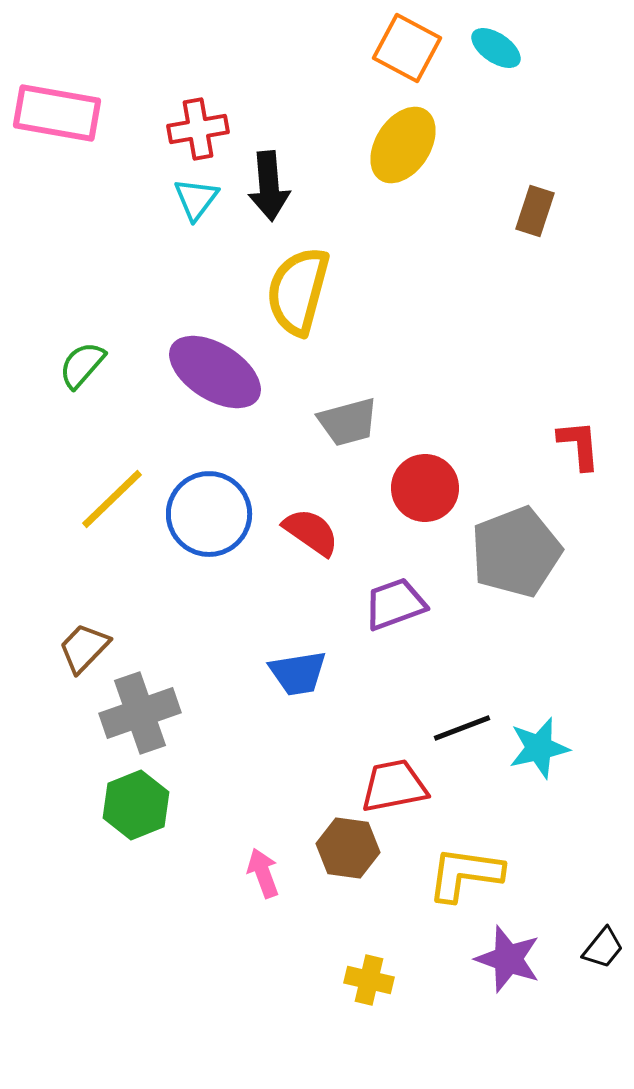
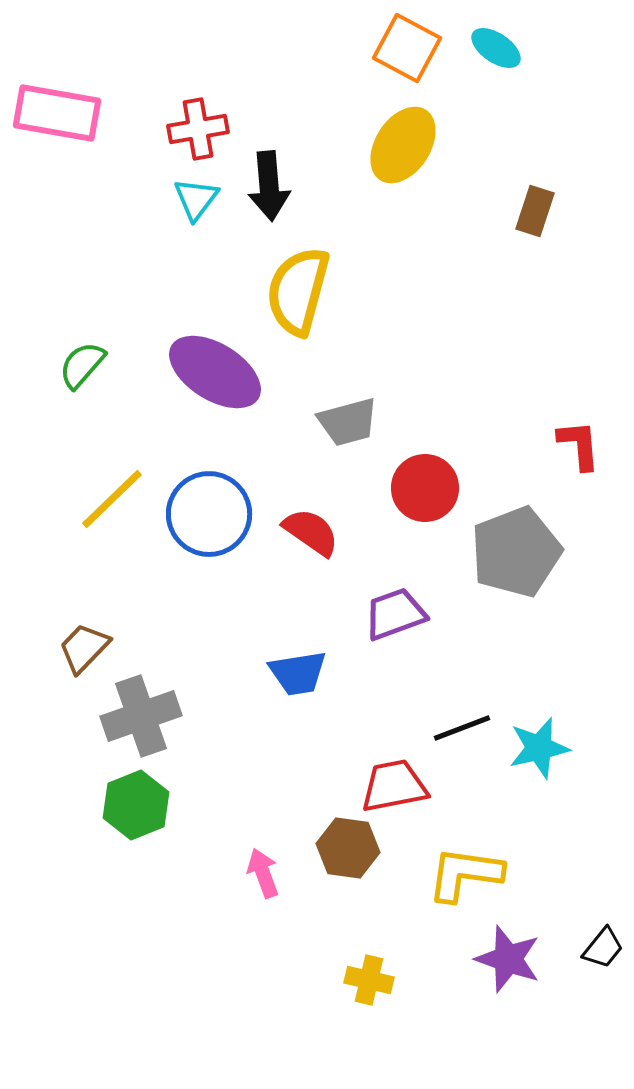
purple trapezoid: moved 10 px down
gray cross: moved 1 px right, 3 px down
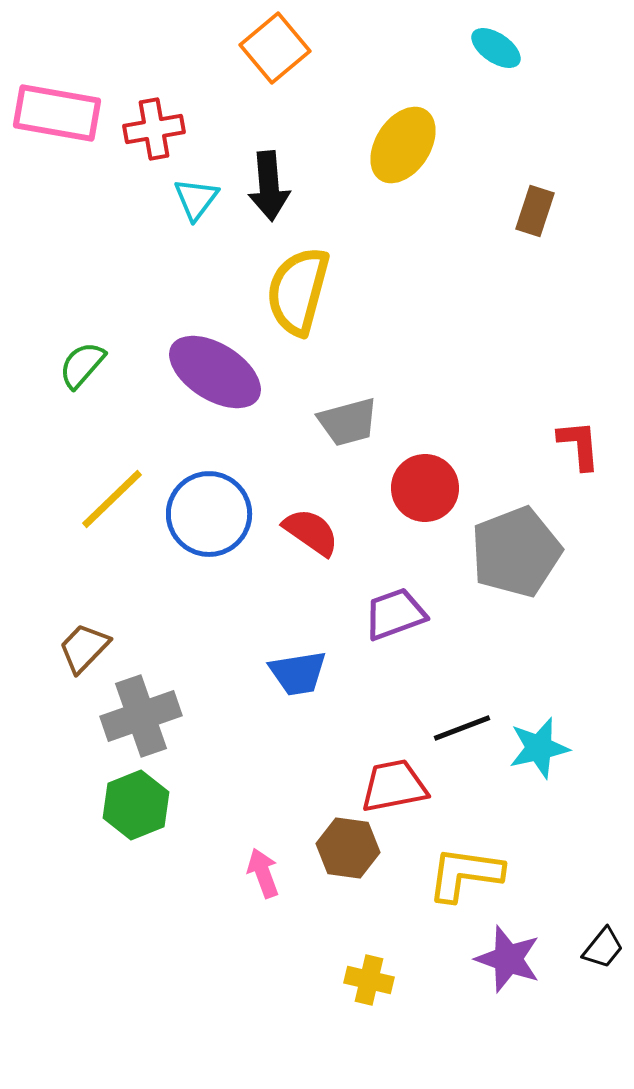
orange square: moved 132 px left; rotated 22 degrees clockwise
red cross: moved 44 px left
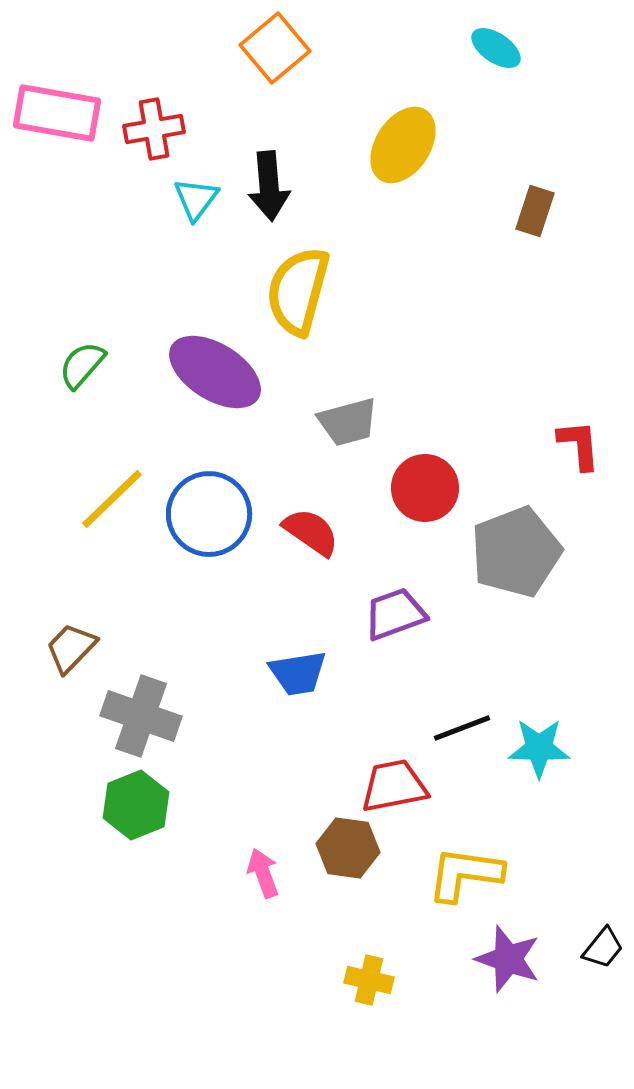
brown trapezoid: moved 13 px left
gray cross: rotated 38 degrees clockwise
cyan star: rotated 14 degrees clockwise
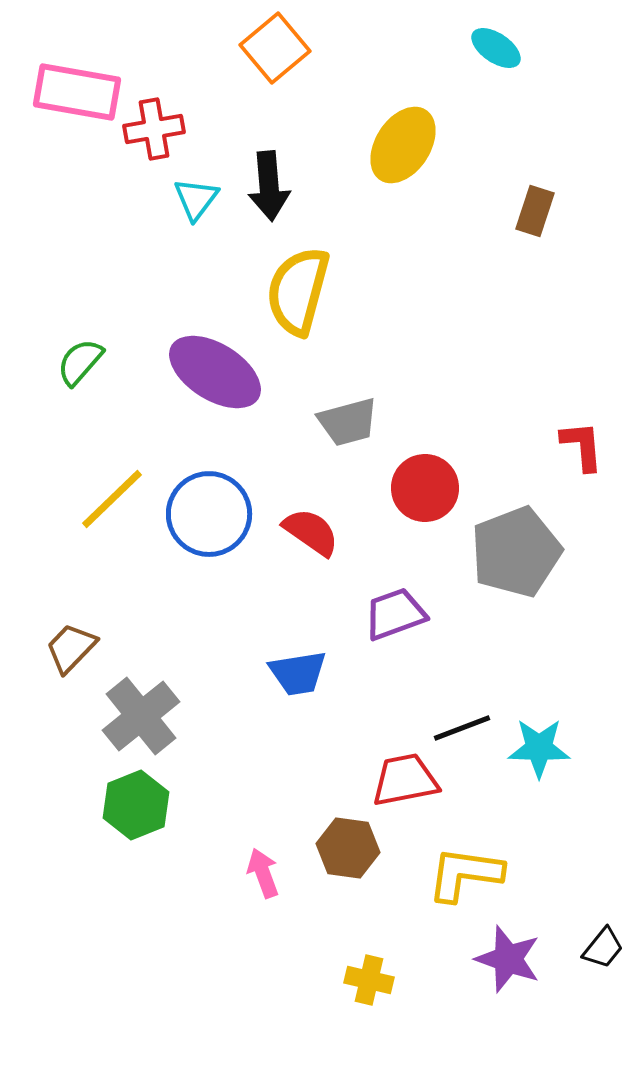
pink rectangle: moved 20 px right, 21 px up
green semicircle: moved 2 px left, 3 px up
red L-shape: moved 3 px right, 1 px down
gray cross: rotated 32 degrees clockwise
red trapezoid: moved 11 px right, 6 px up
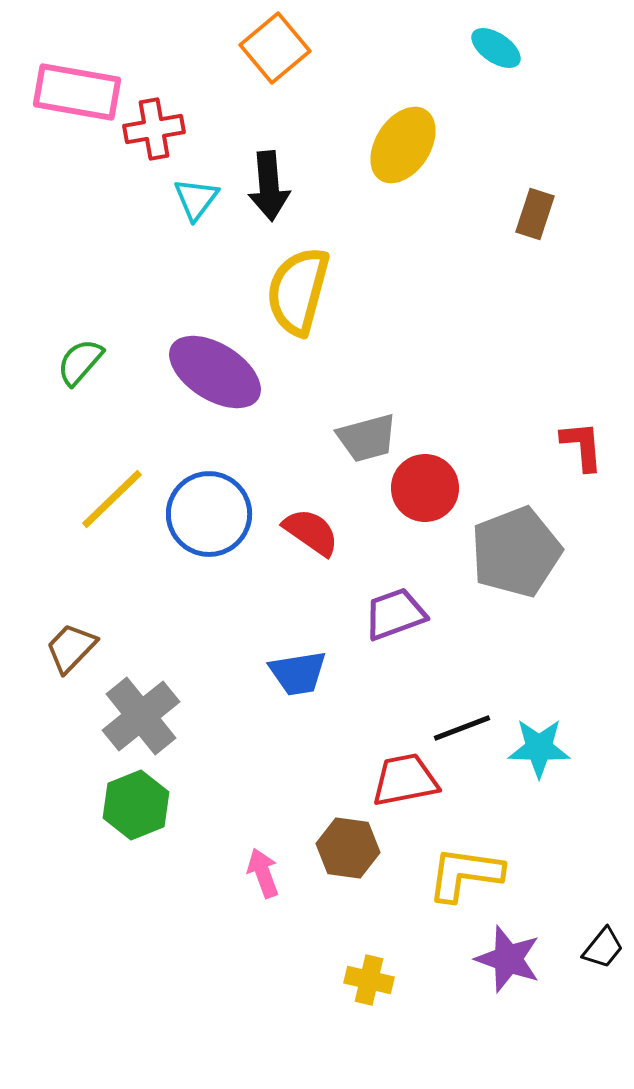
brown rectangle: moved 3 px down
gray trapezoid: moved 19 px right, 16 px down
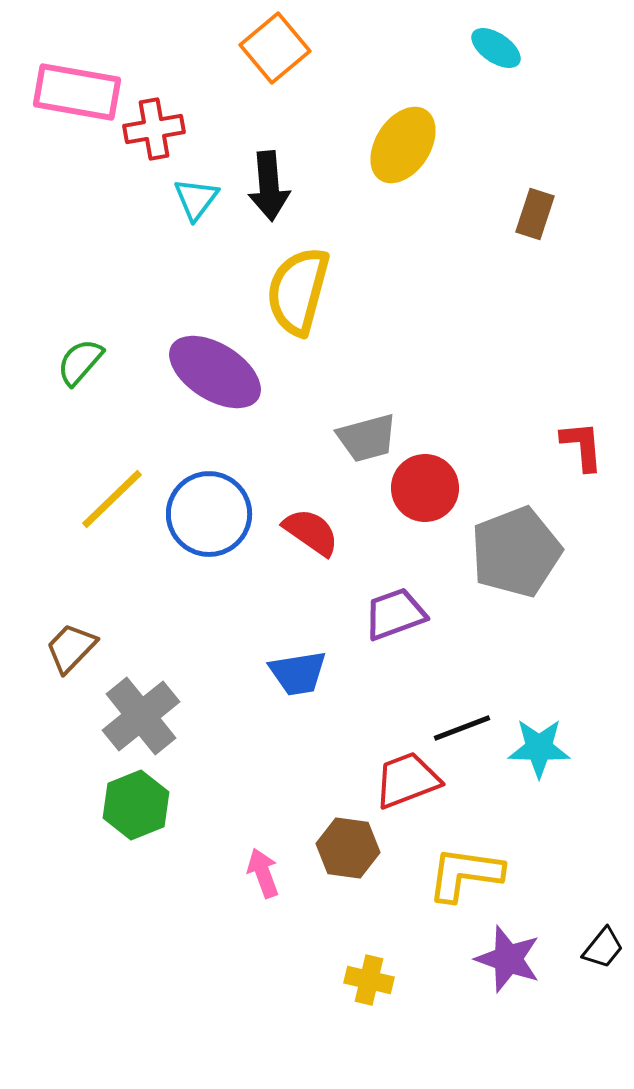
red trapezoid: moved 2 px right; rotated 10 degrees counterclockwise
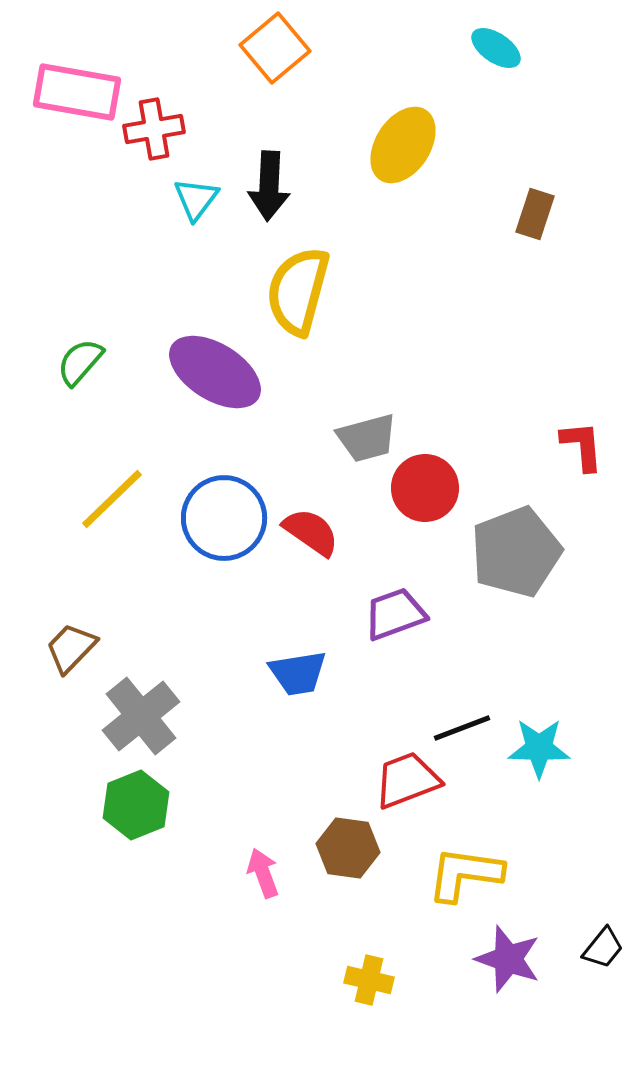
black arrow: rotated 8 degrees clockwise
blue circle: moved 15 px right, 4 px down
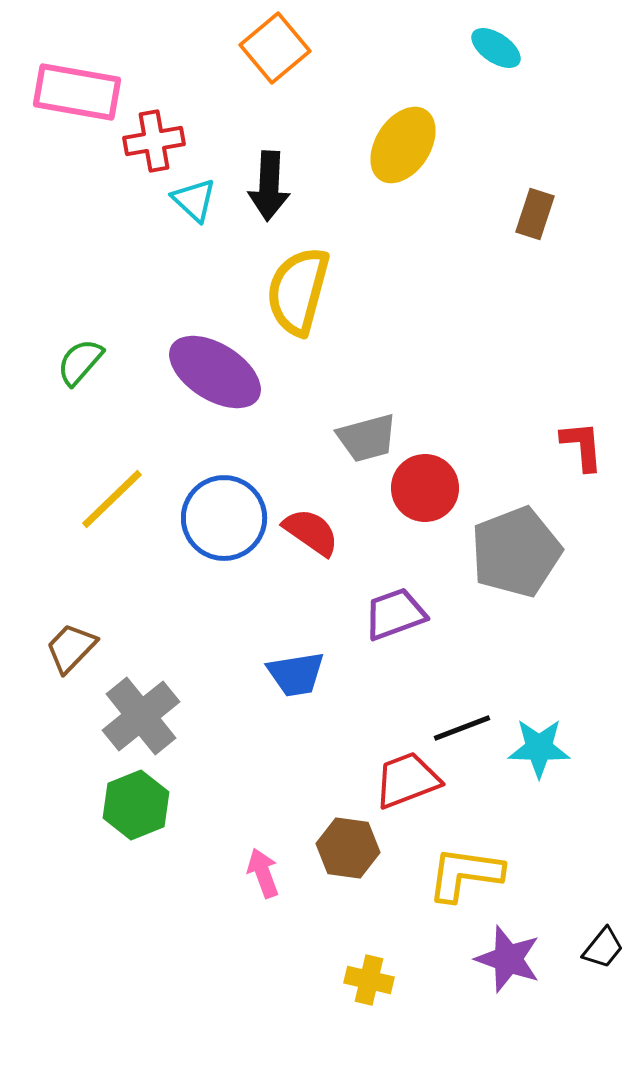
red cross: moved 12 px down
cyan triangle: moved 2 px left, 1 px down; rotated 24 degrees counterclockwise
blue trapezoid: moved 2 px left, 1 px down
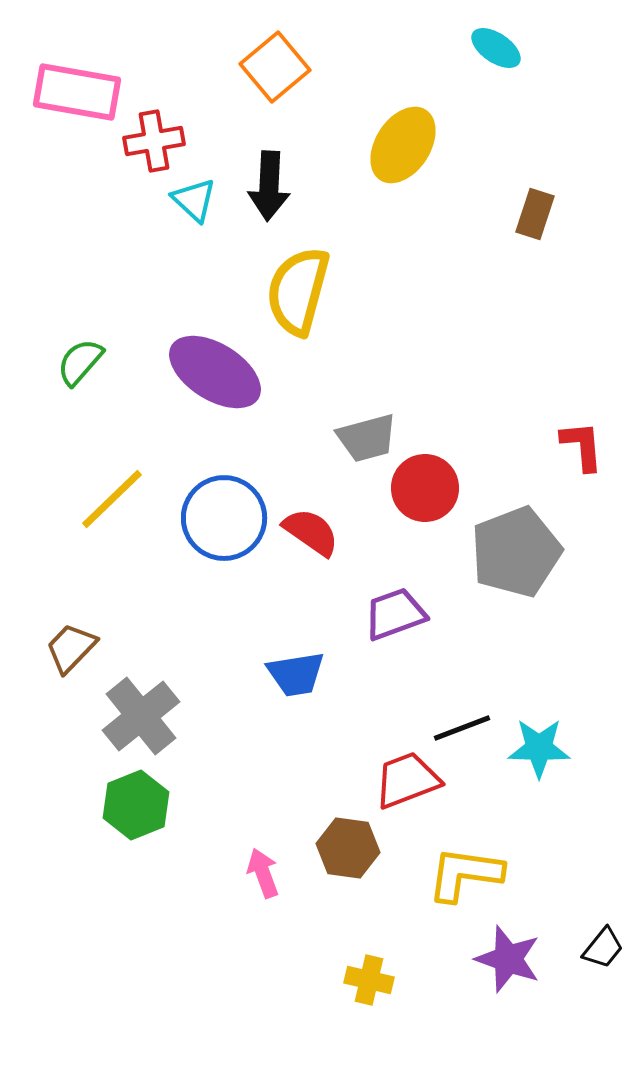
orange square: moved 19 px down
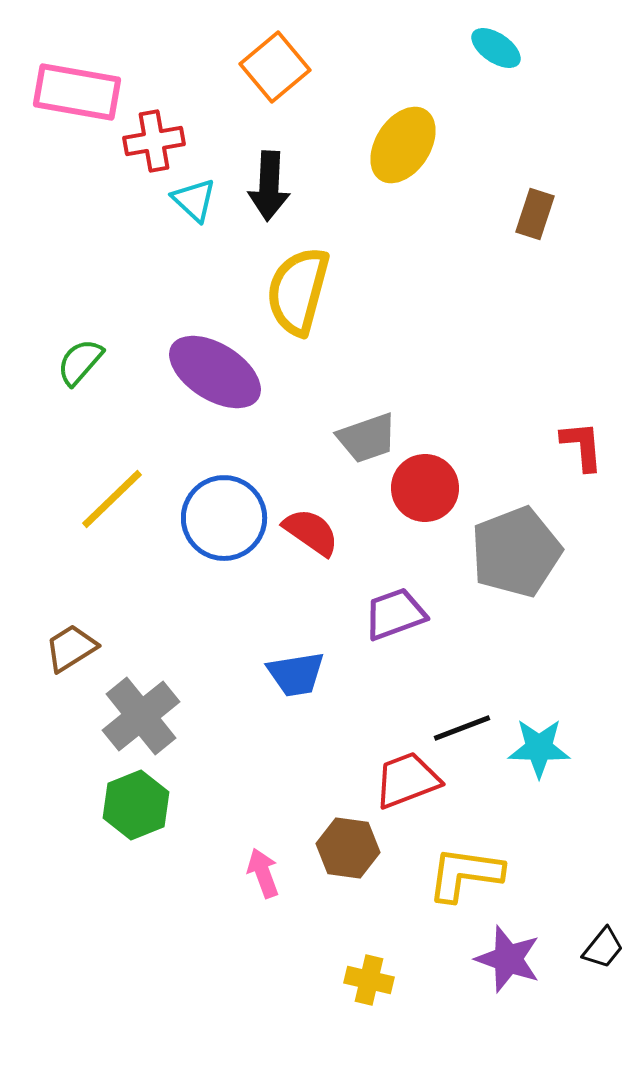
gray trapezoid: rotated 4 degrees counterclockwise
brown trapezoid: rotated 14 degrees clockwise
